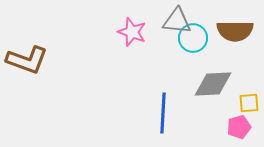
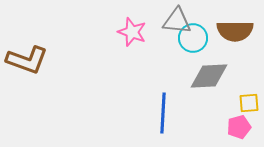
gray diamond: moved 4 px left, 8 px up
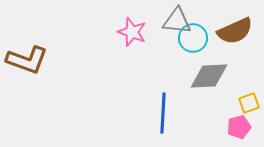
brown semicircle: rotated 24 degrees counterclockwise
yellow square: rotated 15 degrees counterclockwise
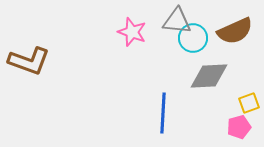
brown L-shape: moved 2 px right, 1 px down
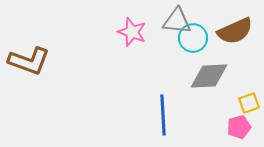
blue line: moved 2 px down; rotated 6 degrees counterclockwise
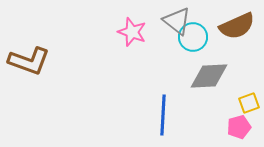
gray triangle: rotated 32 degrees clockwise
brown semicircle: moved 2 px right, 5 px up
cyan circle: moved 1 px up
blue line: rotated 6 degrees clockwise
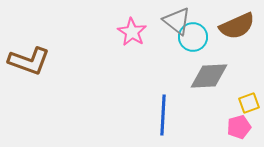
pink star: rotated 12 degrees clockwise
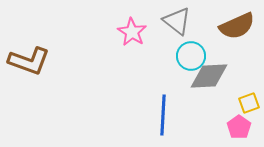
cyan circle: moved 2 px left, 19 px down
pink pentagon: rotated 20 degrees counterclockwise
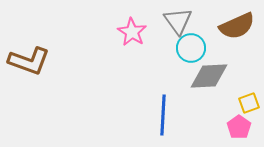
gray triangle: moved 1 px right; rotated 16 degrees clockwise
cyan circle: moved 8 px up
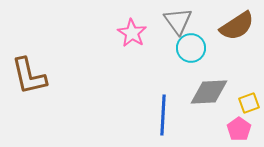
brown semicircle: rotated 9 degrees counterclockwise
pink star: moved 1 px down
brown L-shape: moved 15 px down; rotated 57 degrees clockwise
gray diamond: moved 16 px down
pink pentagon: moved 2 px down
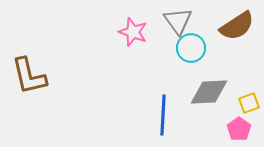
pink star: moved 1 px right, 1 px up; rotated 12 degrees counterclockwise
